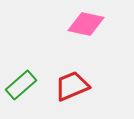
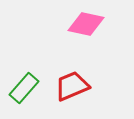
green rectangle: moved 3 px right, 3 px down; rotated 8 degrees counterclockwise
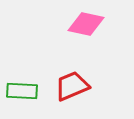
green rectangle: moved 2 px left, 3 px down; rotated 52 degrees clockwise
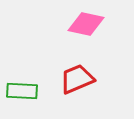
red trapezoid: moved 5 px right, 7 px up
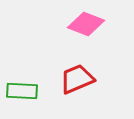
pink diamond: rotated 9 degrees clockwise
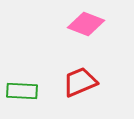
red trapezoid: moved 3 px right, 3 px down
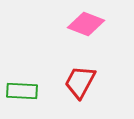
red trapezoid: rotated 39 degrees counterclockwise
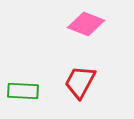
green rectangle: moved 1 px right
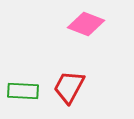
red trapezoid: moved 11 px left, 5 px down
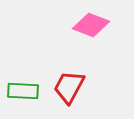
pink diamond: moved 5 px right, 1 px down
